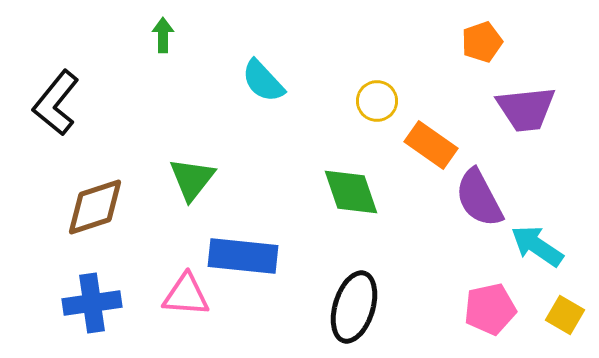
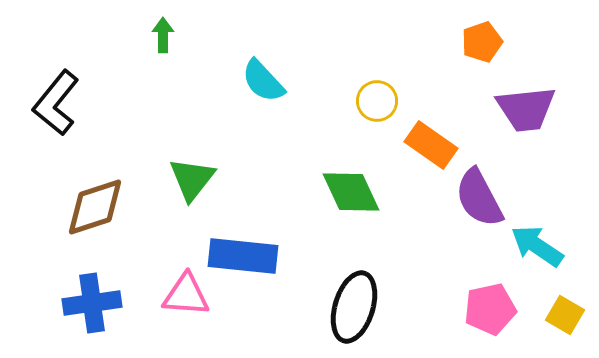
green diamond: rotated 6 degrees counterclockwise
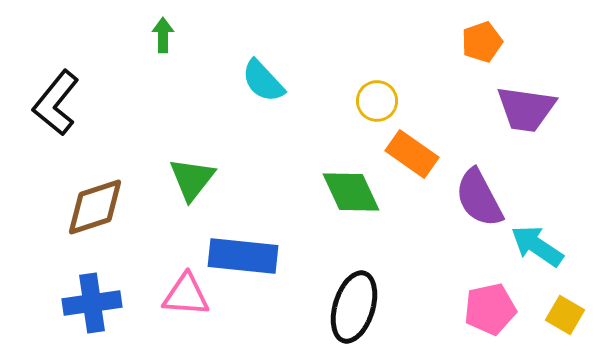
purple trapezoid: rotated 14 degrees clockwise
orange rectangle: moved 19 px left, 9 px down
